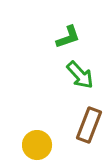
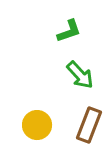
green L-shape: moved 1 px right, 6 px up
yellow circle: moved 20 px up
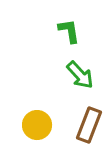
green L-shape: rotated 80 degrees counterclockwise
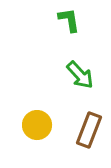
green L-shape: moved 11 px up
brown rectangle: moved 5 px down
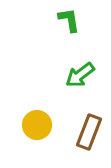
green arrow: rotated 96 degrees clockwise
brown rectangle: moved 2 px down
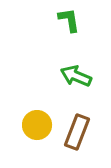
green arrow: moved 4 px left, 1 px down; rotated 60 degrees clockwise
brown rectangle: moved 12 px left
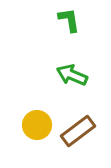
green arrow: moved 4 px left, 1 px up
brown rectangle: moved 1 px right, 1 px up; rotated 32 degrees clockwise
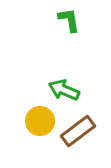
green arrow: moved 8 px left, 15 px down
yellow circle: moved 3 px right, 4 px up
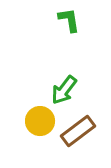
green arrow: rotated 76 degrees counterclockwise
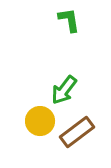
brown rectangle: moved 1 px left, 1 px down
